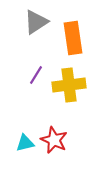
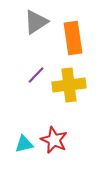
purple line: rotated 12 degrees clockwise
cyan triangle: moved 1 px left, 1 px down
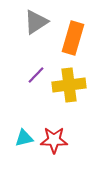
orange rectangle: rotated 24 degrees clockwise
red star: rotated 24 degrees counterclockwise
cyan triangle: moved 6 px up
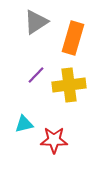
cyan triangle: moved 14 px up
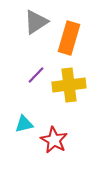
orange rectangle: moved 4 px left
red star: rotated 28 degrees clockwise
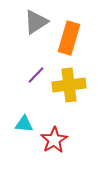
cyan triangle: rotated 18 degrees clockwise
red star: rotated 12 degrees clockwise
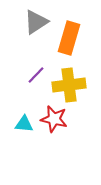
red star: moved 21 px up; rotated 28 degrees counterclockwise
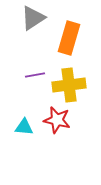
gray triangle: moved 3 px left, 4 px up
purple line: moved 1 px left; rotated 36 degrees clockwise
red star: moved 3 px right, 1 px down
cyan triangle: moved 3 px down
